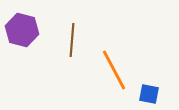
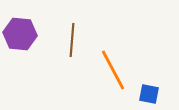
purple hexagon: moved 2 px left, 4 px down; rotated 8 degrees counterclockwise
orange line: moved 1 px left
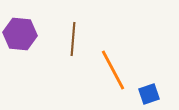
brown line: moved 1 px right, 1 px up
blue square: rotated 30 degrees counterclockwise
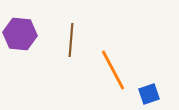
brown line: moved 2 px left, 1 px down
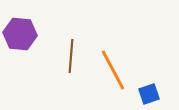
brown line: moved 16 px down
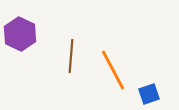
purple hexagon: rotated 20 degrees clockwise
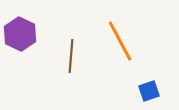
orange line: moved 7 px right, 29 px up
blue square: moved 3 px up
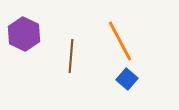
purple hexagon: moved 4 px right
blue square: moved 22 px left, 12 px up; rotated 30 degrees counterclockwise
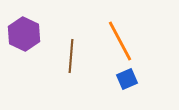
blue square: rotated 25 degrees clockwise
